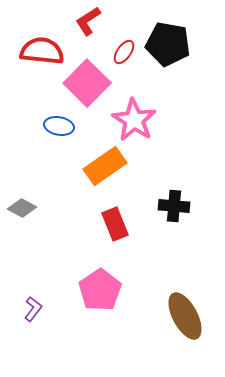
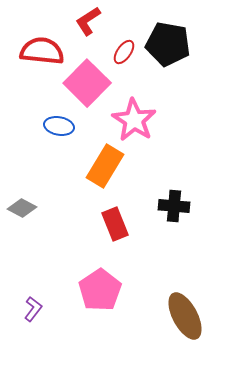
orange rectangle: rotated 24 degrees counterclockwise
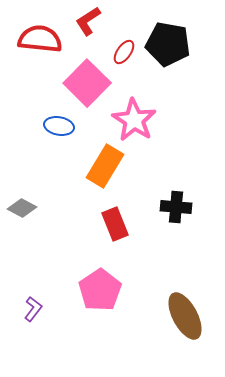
red semicircle: moved 2 px left, 12 px up
black cross: moved 2 px right, 1 px down
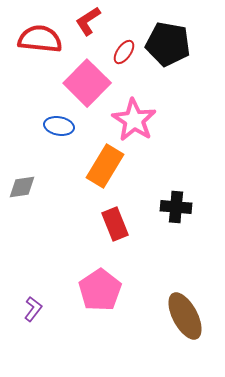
gray diamond: moved 21 px up; rotated 36 degrees counterclockwise
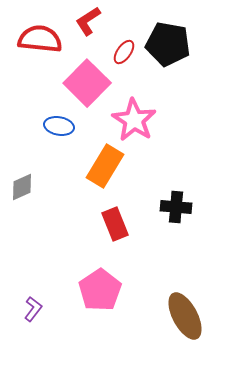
gray diamond: rotated 16 degrees counterclockwise
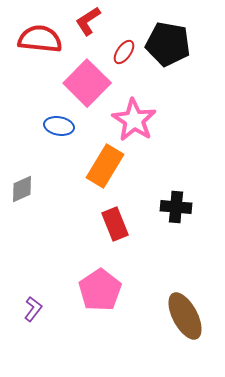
gray diamond: moved 2 px down
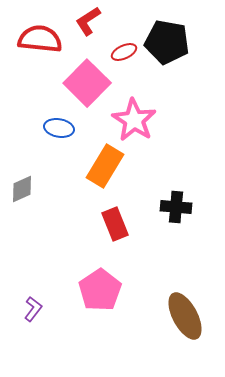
black pentagon: moved 1 px left, 2 px up
red ellipse: rotated 30 degrees clockwise
blue ellipse: moved 2 px down
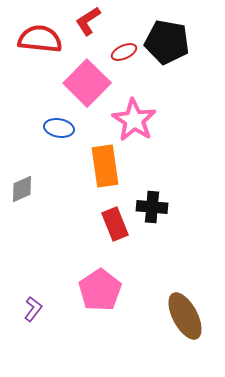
orange rectangle: rotated 39 degrees counterclockwise
black cross: moved 24 px left
